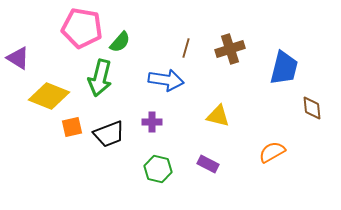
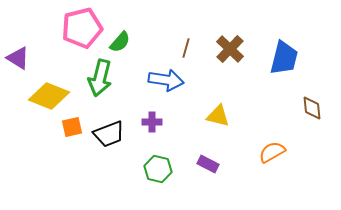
pink pentagon: rotated 24 degrees counterclockwise
brown cross: rotated 28 degrees counterclockwise
blue trapezoid: moved 10 px up
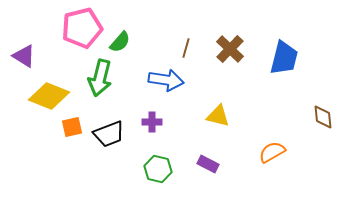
purple triangle: moved 6 px right, 2 px up
brown diamond: moved 11 px right, 9 px down
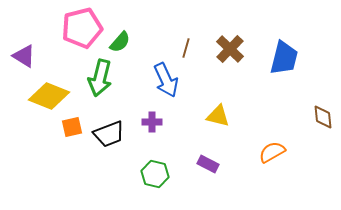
blue arrow: rotated 56 degrees clockwise
green hexagon: moved 3 px left, 5 px down
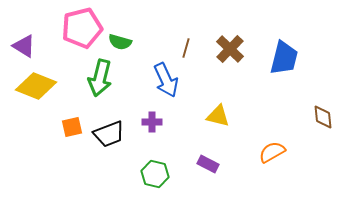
green semicircle: rotated 65 degrees clockwise
purple triangle: moved 10 px up
yellow diamond: moved 13 px left, 10 px up
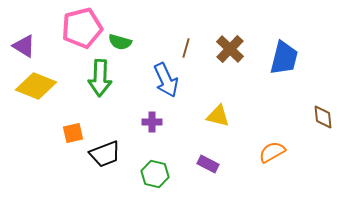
green arrow: rotated 12 degrees counterclockwise
orange square: moved 1 px right, 6 px down
black trapezoid: moved 4 px left, 20 px down
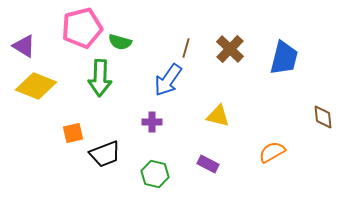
blue arrow: moved 2 px right; rotated 60 degrees clockwise
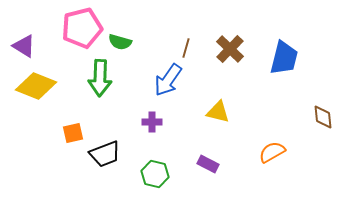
yellow triangle: moved 4 px up
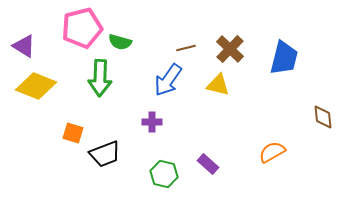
brown line: rotated 60 degrees clockwise
yellow triangle: moved 27 px up
orange square: rotated 30 degrees clockwise
purple rectangle: rotated 15 degrees clockwise
green hexagon: moved 9 px right
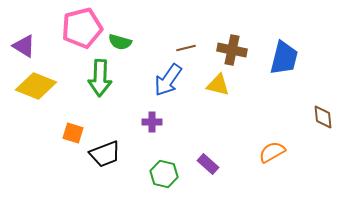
brown cross: moved 2 px right, 1 px down; rotated 32 degrees counterclockwise
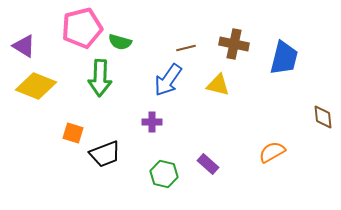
brown cross: moved 2 px right, 6 px up
